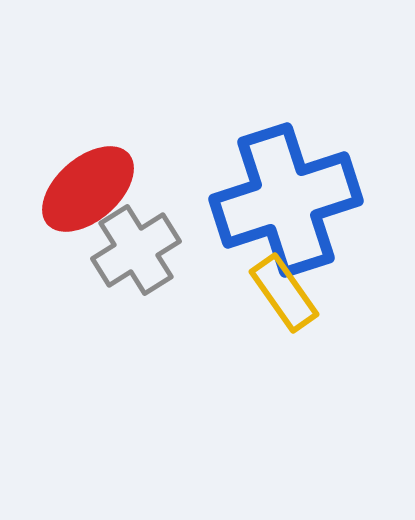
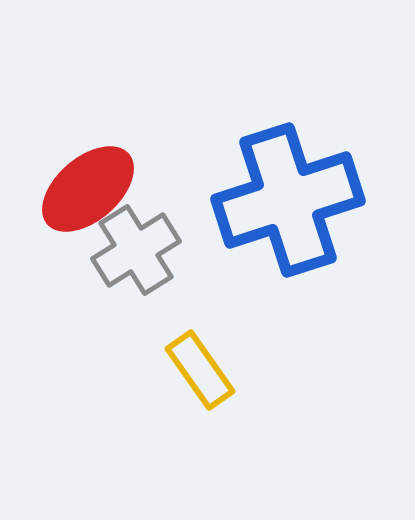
blue cross: moved 2 px right
yellow rectangle: moved 84 px left, 77 px down
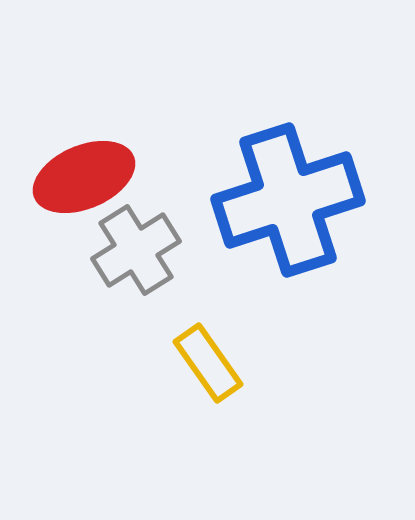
red ellipse: moved 4 px left, 12 px up; rotated 18 degrees clockwise
yellow rectangle: moved 8 px right, 7 px up
